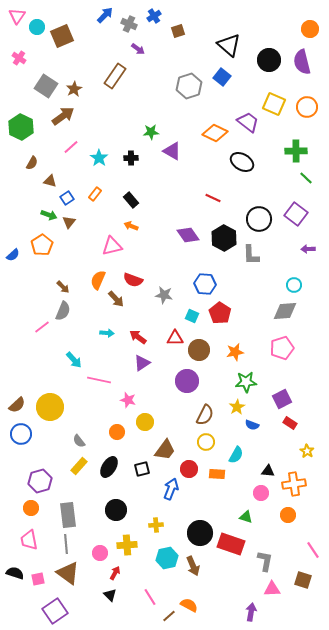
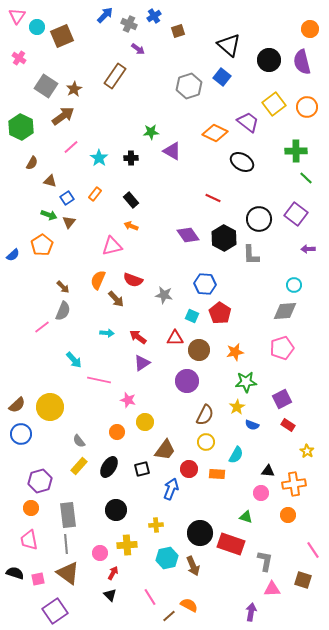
yellow square at (274, 104): rotated 30 degrees clockwise
red rectangle at (290, 423): moved 2 px left, 2 px down
red arrow at (115, 573): moved 2 px left
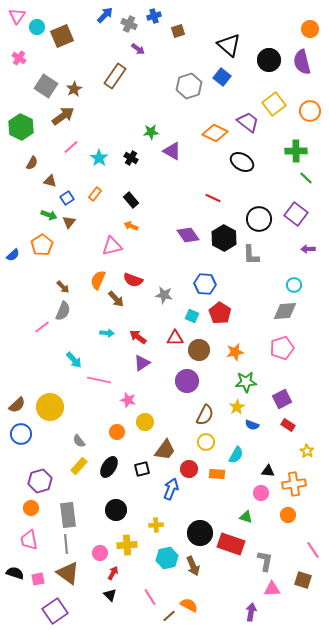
blue cross at (154, 16): rotated 16 degrees clockwise
orange circle at (307, 107): moved 3 px right, 4 px down
black cross at (131, 158): rotated 32 degrees clockwise
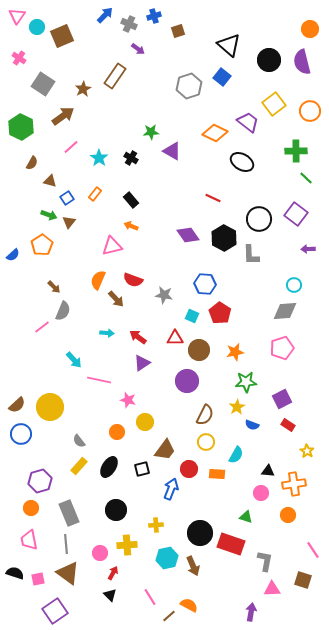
gray square at (46, 86): moved 3 px left, 2 px up
brown star at (74, 89): moved 9 px right
brown arrow at (63, 287): moved 9 px left
gray rectangle at (68, 515): moved 1 px right, 2 px up; rotated 15 degrees counterclockwise
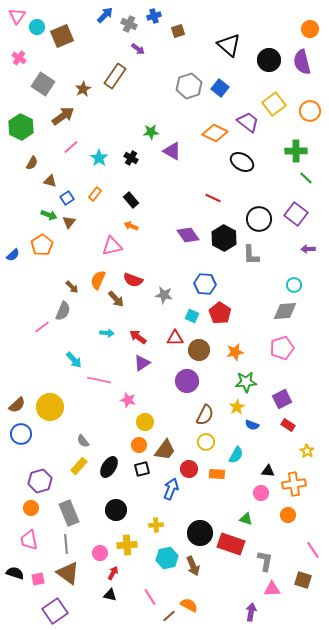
blue square at (222, 77): moved 2 px left, 11 px down
brown arrow at (54, 287): moved 18 px right
orange circle at (117, 432): moved 22 px right, 13 px down
gray semicircle at (79, 441): moved 4 px right
green triangle at (246, 517): moved 2 px down
black triangle at (110, 595): rotated 32 degrees counterclockwise
